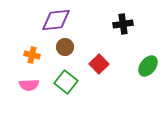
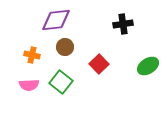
green ellipse: rotated 20 degrees clockwise
green square: moved 5 px left
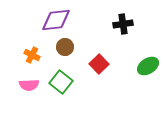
orange cross: rotated 14 degrees clockwise
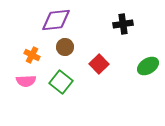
pink semicircle: moved 3 px left, 4 px up
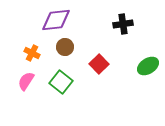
orange cross: moved 2 px up
pink semicircle: rotated 126 degrees clockwise
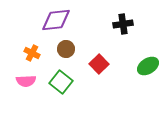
brown circle: moved 1 px right, 2 px down
pink semicircle: rotated 126 degrees counterclockwise
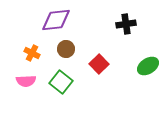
black cross: moved 3 px right
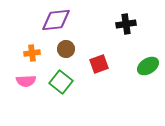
orange cross: rotated 35 degrees counterclockwise
red square: rotated 24 degrees clockwise
